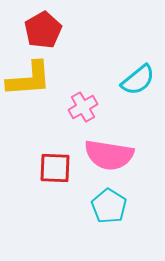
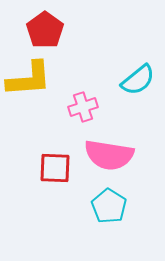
red pentagon: moved 2 px right; rotated 6 degrees counterclockwise
pink cross: rotated 12 degrees clockwise
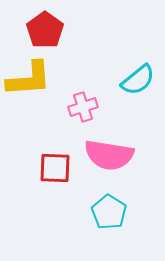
cyan pentagon: moved 6 px down
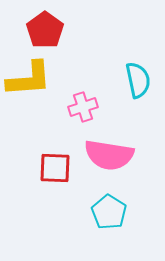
cyan semicircle: rotated 63 degrees counterclockwise
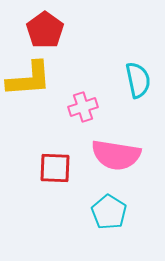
pink semicircle: moved 7 px right
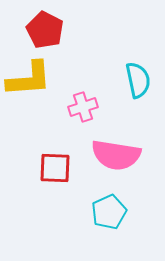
red pentagon: rotated 9 degrees counterclockwise
cyan pentagon: rotated 16 degrees clockwise
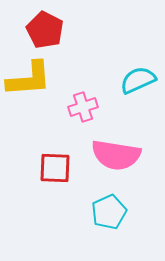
cyan semicircle: rotated 102 degrees counterclockwise
